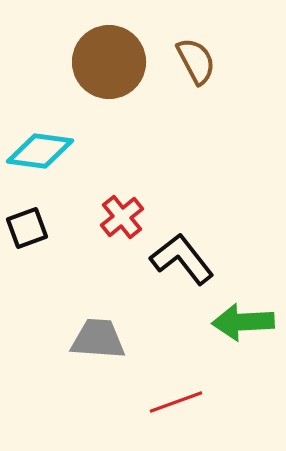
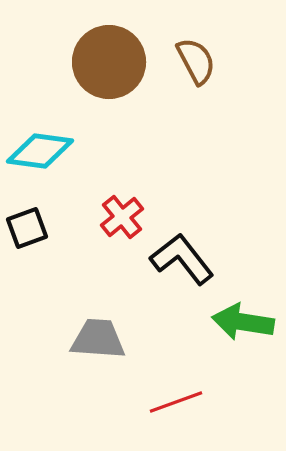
green arrow: rotated 12 degrees clockwise
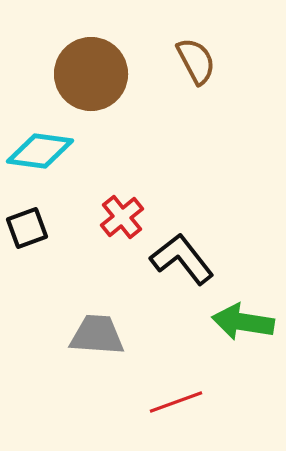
brown circle: moved 18 px left, 12 px down
gray trapezoid: moved 1 px left, 4 px up
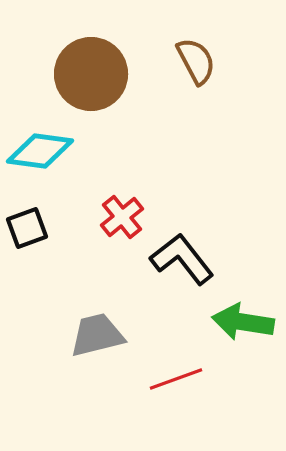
gray trapezoid: rotated 18 degrees counterclockwise
red line: moved 23 px up
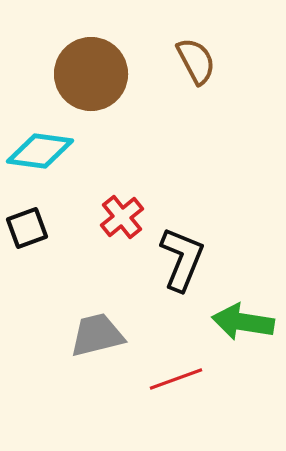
black L-shape: rotated 60 degrees clockwise
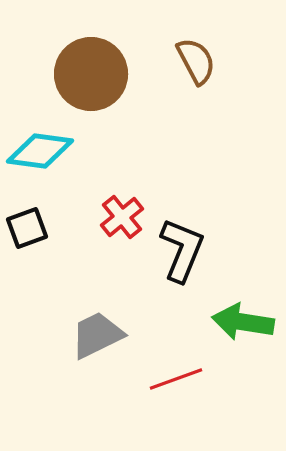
black L-shape: moved 9 px up
gray trapezoid: rotated 12 degrees counterclockwise
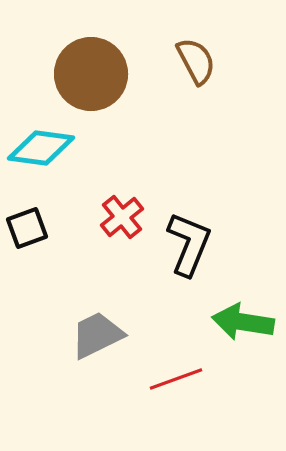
cyan diamond: moved 1 px right, 3 px up
black L-shape: moved 7 px right, 6 px up
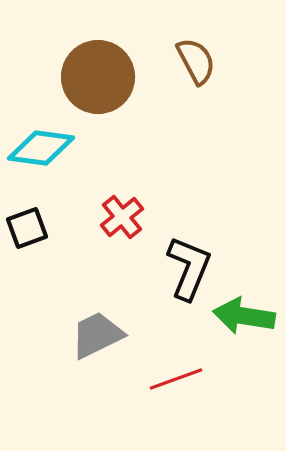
brown circle: moved 7 px right, 3 px down
black L-shape: moved 24 px down
green arrow: moved 1 px right, 6 px up
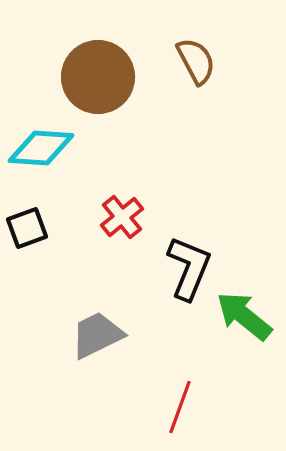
cyan diamond: rotated 4 degrees counterclockwise
green arrow: rotated 30 degrees clockwise
red line: moved 4 px right, 28 px down; rotated 50 degrees counterclockwise
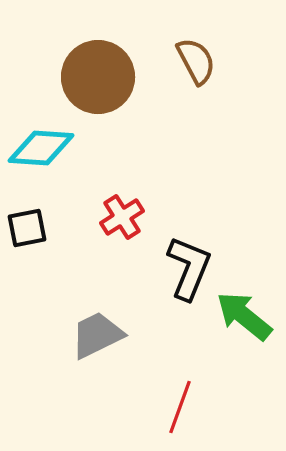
red cross: rotated 6 degrees clockwise
black square: rotated 9 degrees clockwise
